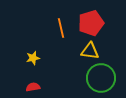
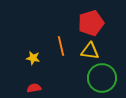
orange line: moved 18 px down
yellow star: rotated 24 degrees clockwise
green circle: moved 1 px right
red semicircle: moved 1 px right, 1 px down
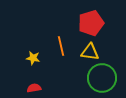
yellow triangle: moved 1 px down
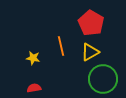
red pentagon: rotated 25 degrees counterclockwise
yellow triangle: rotated 36 degrees counterclockwise
green circle: moved 1 px right, 1 px down
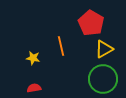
yellow triangle: moved 14 px right, 3 px up
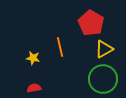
orange line: moved 1 px left, 1 px down
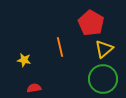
yellow triangle: rotated 12 degrees counterclockwise
yellow star: moved 9 px left, 2 px down
